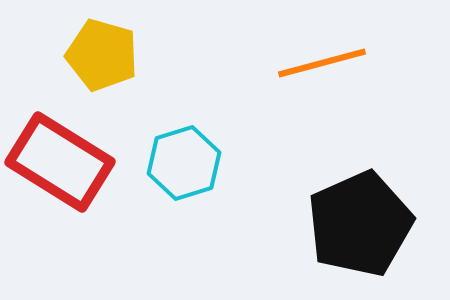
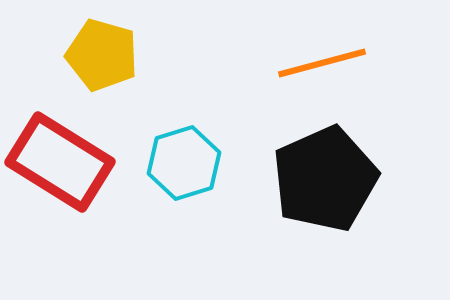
black pentagon: moved 35 px left, 45 px up
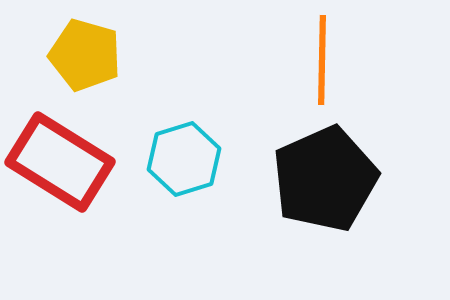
yellow pentagon: moved 17 px left
orange line: moved 3 px up; rotated 74 degrees counterclockwise
cyan hexagon: moved 4 px up
